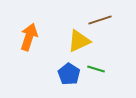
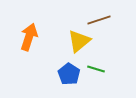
brown line: moved 1 px left
yellow triangle: rotated 15 degrees counterclockwise
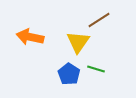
brown line: rotated 15 degrees counterclockwise
orange arrow: moved 1 px right; rotated 96 degrees counterclockwise
yellow triangle: moved 1 px left, 1 px down; rotated 15 degrees counterclockwise
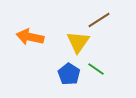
green line: rotated 18 degrees clockwise
